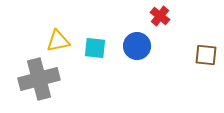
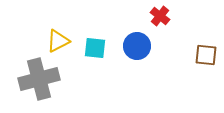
yellow triangle: rotated 15 degrees counterclockwise
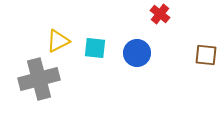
red cross: moved 2 px up
blue circle: moved 7 px down
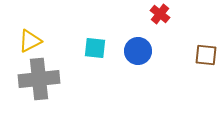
yellow triangle: moved 28 px left
blue circle: moved 1 px right, 2 px up
gray cross: rotated 9 degrees clockwise
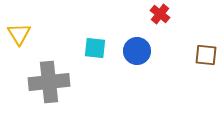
yellow triangle: moved 11 px left, 7 px up; rotated 35 degrees counterclockwise
blue circle: moved 1 px left
gray cross: moved 10 px right, 3 px down
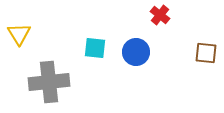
red cross: moved 1 px down
blue circle: moved 1 px left, 1 px down
brown square: moved 2 px up
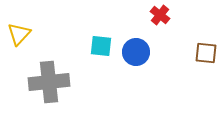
yellow triangle: rotated 15 degrees clockwise
cyan square: moved 6 px right, 2 px up
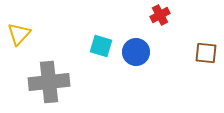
red cross: rotated 24 degrees clockwise
cyan square: rotated 10 degrees clockwise
